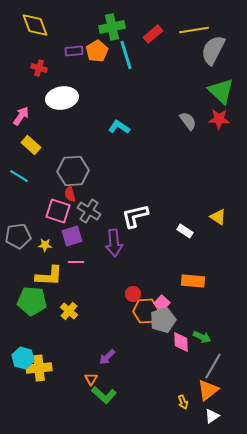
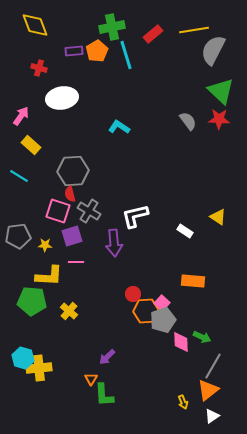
green L-shape at (104, 395): rotated 45 degrees clockwise
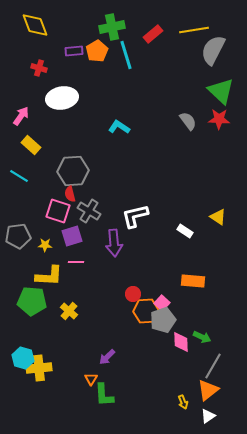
white triangle at (212, 416): moved 4 px left
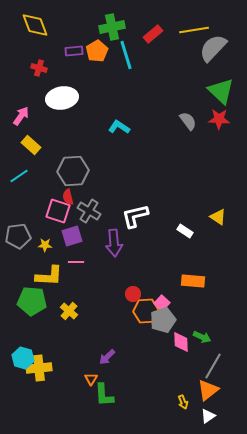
gray semicircle at (213, 50): moved 2 px up; rotated 16 degrees clockwise
cyan line at (19, 176): rotated 66 degrees counterclockwise
red semicircle at (70, 194): moved 2 px left, 3 px down
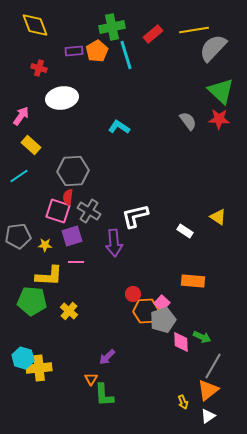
red semicircle at (68, 197): rotated 21 degrees clockwise
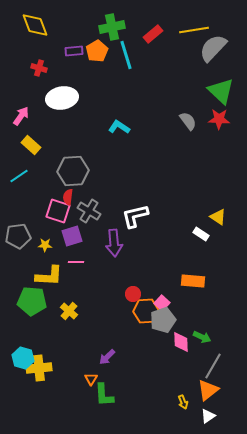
white rectangle at (185, 231): moved 16 px right, 3 px down
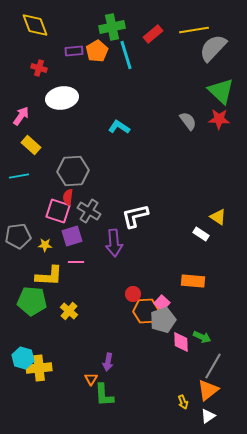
cyan line at (19, 176): rotated 24 degrees clockwise
purple arrow at (107, 357): moved 1 px right, 5 px down; rotated 36 degrees counterclockwise
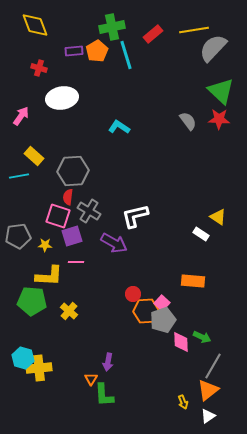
yellow rectangle at (31, 145): moved 3 px right, 11 px down
pink square at (58, 211): moved 5 px down
purple arrow at (114, 243): rotated 56 degrees counterclockwise
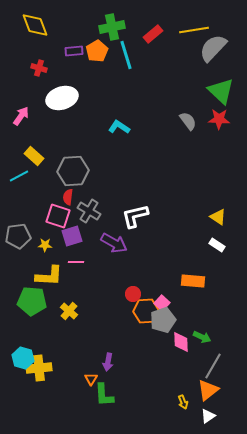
white ellipse at (62, 98): rotated 8 degrees counterclockwise
cyan line at (19, 176): rotated 18 degrees counterclockwise
white rectangle at (201, 234): moved 16 px right, 11 px down
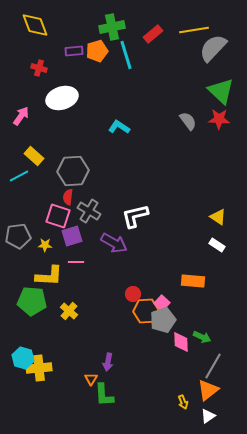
orange pentagon at (97, 51): rotated 15 degrees clockwise
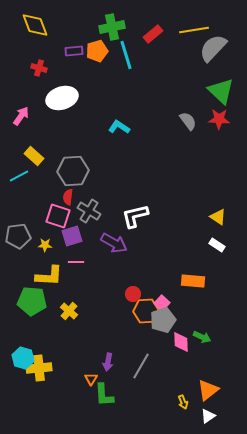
gray line at (213, 366): moved 72 px left
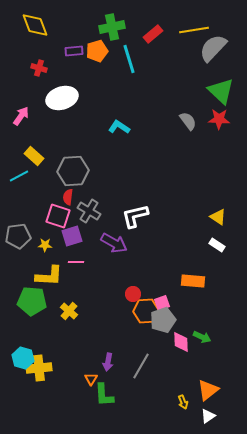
cyan line at (126, 55): moved 3 px right, 4 px down
pink square at (162, 303): rotated 28 degrees clockwise
